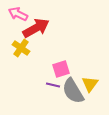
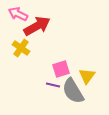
red arrow: moved 1 px right, 2 px up
yellow triangle: moved 3 px left, 8 px up
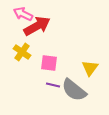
pink arrow: moved 5 px right
yellow cross: moved 1 px right, 4 px down
pink square: moved 12 px left, 6 px up; rotated 24 degrees clockwise
yellow triangle: moved 3 px right, 8 px up
gray semicircle: moved 1 px right, 1 px up; rotated 20 degrees counterclockwise
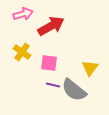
pink arrow: rotated 138 degrees clockwise
red arrow: moved 14 px right
